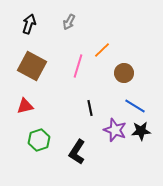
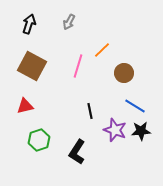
black line: moved 3 px down
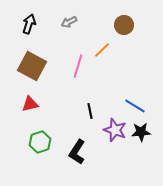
gray arrow: rotated 35 degrees clockwise
brown circle: moved 48 px up
red triangle: moved 5 px right, 2 px up
black star: moved 1 px down
green hexagon: moved 1 px right, 2 px down
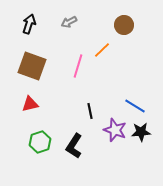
brown square: rotated 8 degrees counterclockwise
black L-shape: moved 3 px left, 6 px up
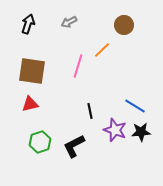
black arrow: moved 1 px left
brown square: moved 5 px down; rotated 12 degrees counterclockwise
black L-shape: rotated 30 degrees clockwise
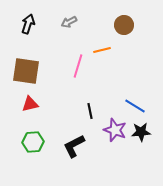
orange line: rotated 30 degrees clockwise
brown square: moved 6 px left
green hexagon: moved 7 px left; rotated 15 degrees clockwise
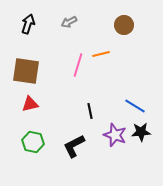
orange line: moved 1 px left, 4 px down
pink line: moved 1 px up
purple star: moved 5 px down
green hexagon: rotated 15 degrees clockwise
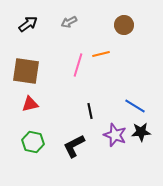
black arrow: rotated 36 degrees clockwise
